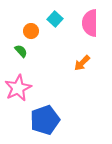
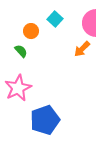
orange arrow: moved 14 px up
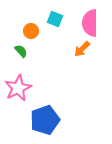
cyan square: rotated 21 degrees counterclockwise
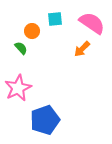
cyan square: rotated 28 degrees counterclockwise
pink semicircle: moved 2 px right; rotated 124 degrees clockwise
orange circle: moved 1 px right
green semicircle: moved 3 px up
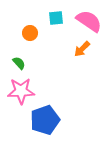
cyan square: moved 1 px right, 1 px up
pink semicircle: moved 3 px left, 2 px up
orange circle: moved 2 px left, 2 px down
green semicircle: moved 2 px left, 15 px down
pink star: moved 3 px right, 3 px down; rotated 24 degrees clockwise
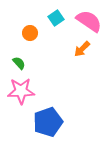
cyan square: rotated 28 degrees counterclockwise
blue pentagon: moved 3 px right, 2 px down
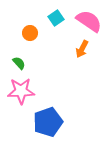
orange arrow: rotated 18 degrees counterclockwise
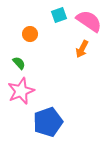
cyan square: moved 3 px right, 3 px up; rotated 14 degrees clockwise
orange circle: moved 1 px down
pink star: rotated 20 degrees counterclockwise
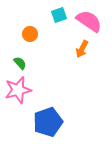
green semicircle: moved 1 px right
pink star: moved 3 px left, 1 px up; rotated 8 degrees clockwise
